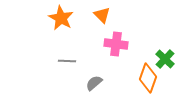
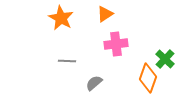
orange triangle: moved 3 px right, 1 px up; rotated 42 degrees clockwise
pink cross: rotated 15 degrees counterclockwise
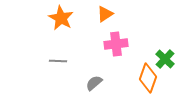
gray line: moved 9 px left
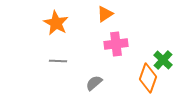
orange star: moved 5 px left, 5 px down
green cross: moved 2 px left, 1 px down
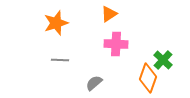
orange triangle: moved 4 px right
orange star: rotated 25 degrees clockwise
pink cross: rotated 10 degrees clockwise
gray line: moved 2 px right, 1 px up
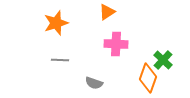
orange triangle: moved 2 px left, 2 px up
gray semicircle: rotated 120 degrees counterclockwise
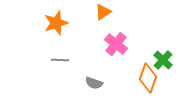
orange triangle: moved 4 px left
pink cross: rotated 35 degrees clockwise
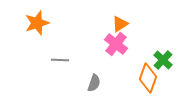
orange triangle: moved 17 px right, 12 px down
orange star: moved 19 px left
gray semicircle: rotated 90 degrees counterclockwise
